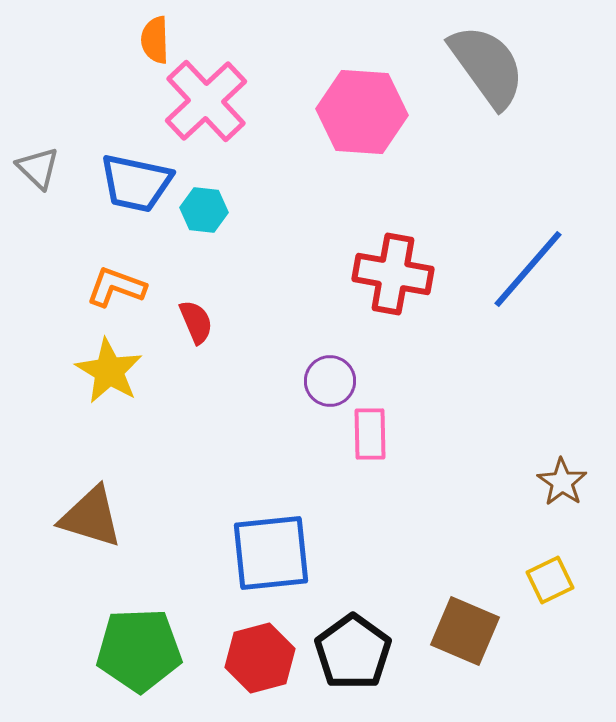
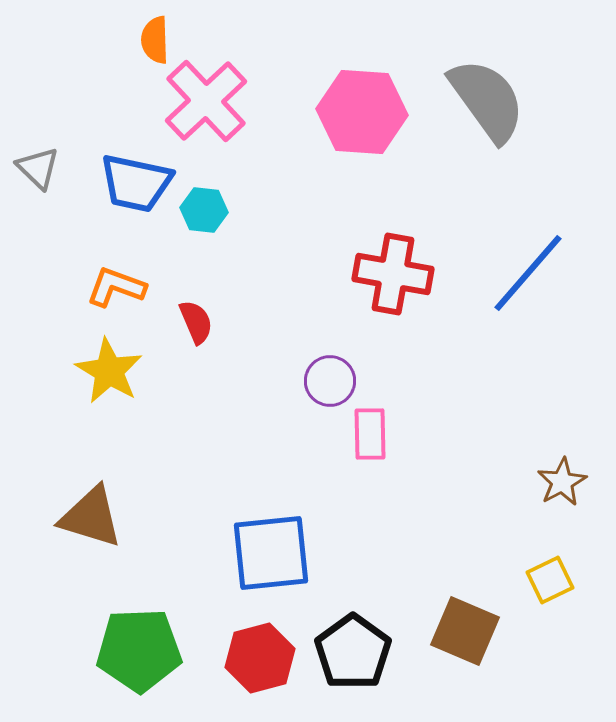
gray semicircle: moved 34 px down
blue line: moved 4 px down
brown star: rotated 9 degrees clockwise
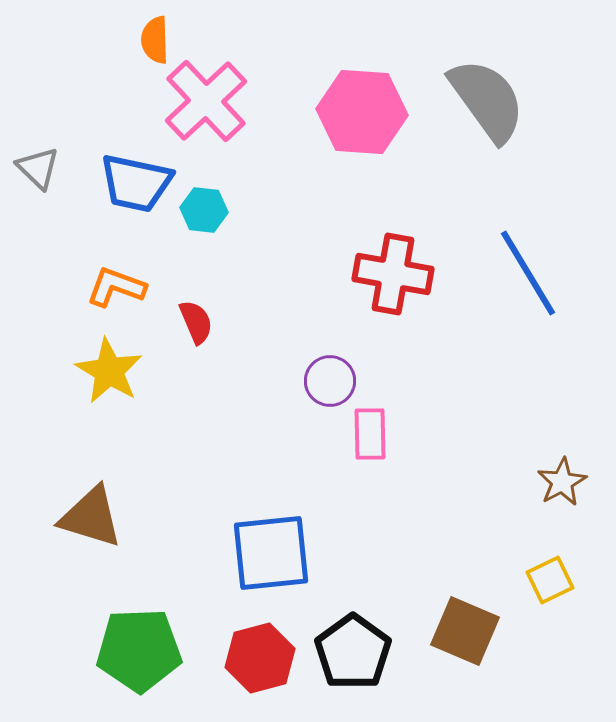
blue line: rotated 72 degrees counterclockwise
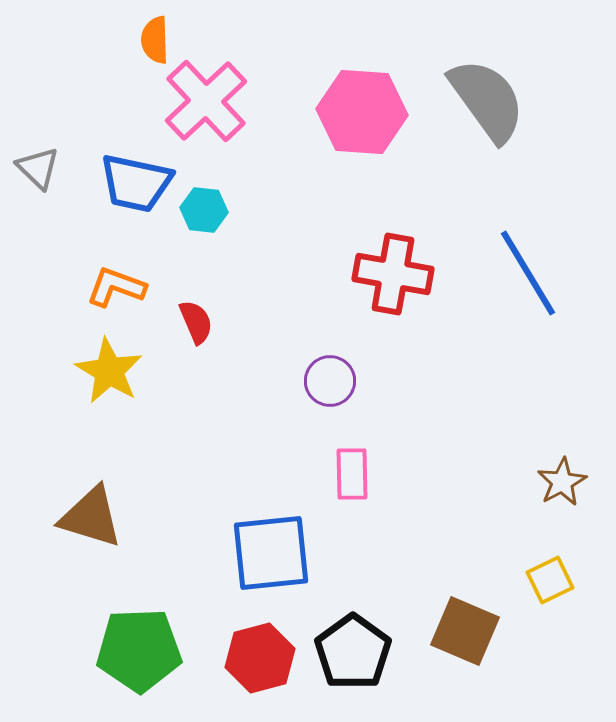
pink rectangle: moved 18 px left, 40 px down
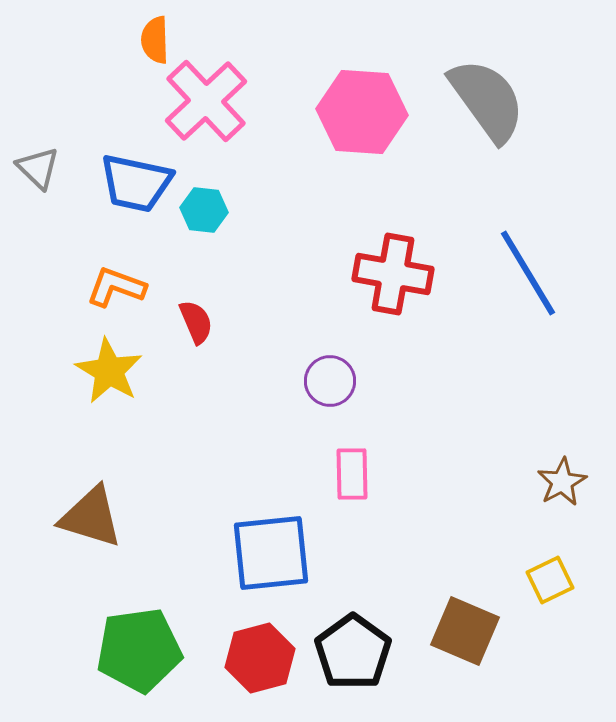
green pentagon: rotated 6 degrees counterclockwise
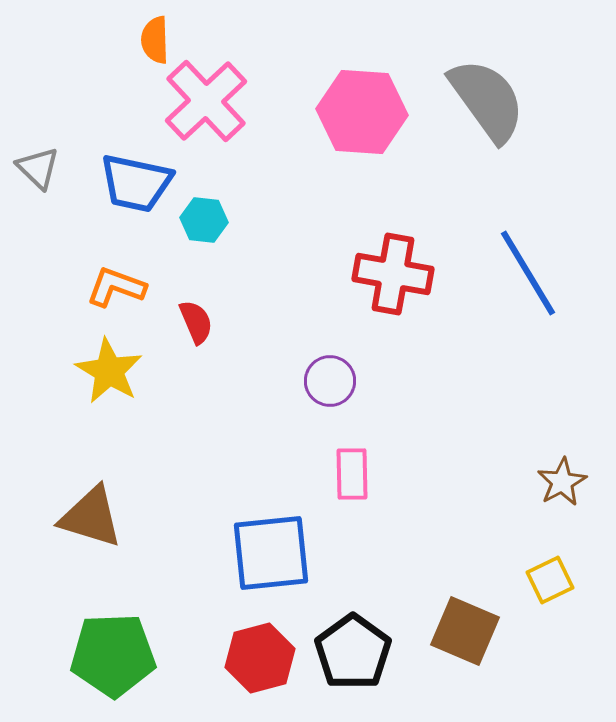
cyan hexagon: moved 10 px down
green pentagon: moved 26 px left, 5 px down; rotated 6 degrees clockwise
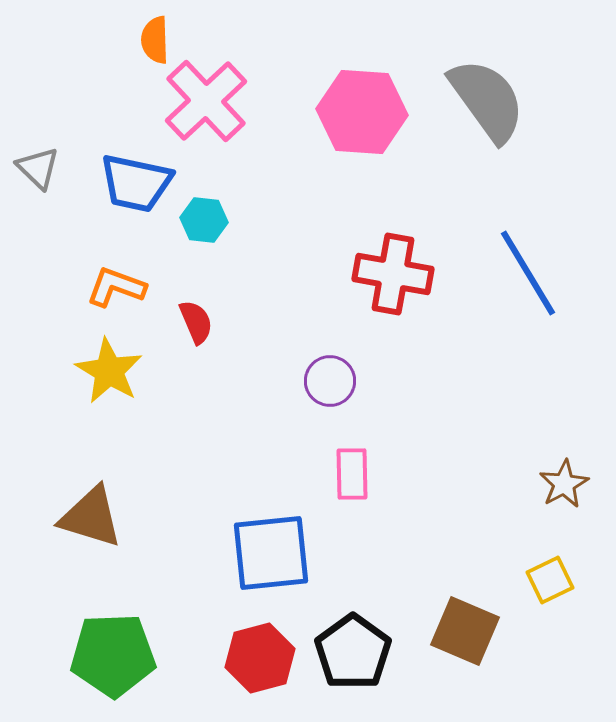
brown star: moved 2 px right, 2 px down
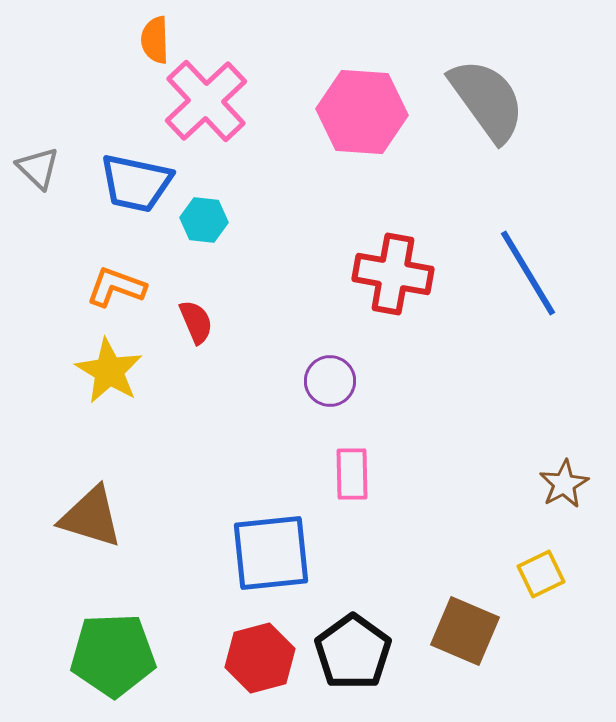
yellow square: moved 9 px left, 6 px up
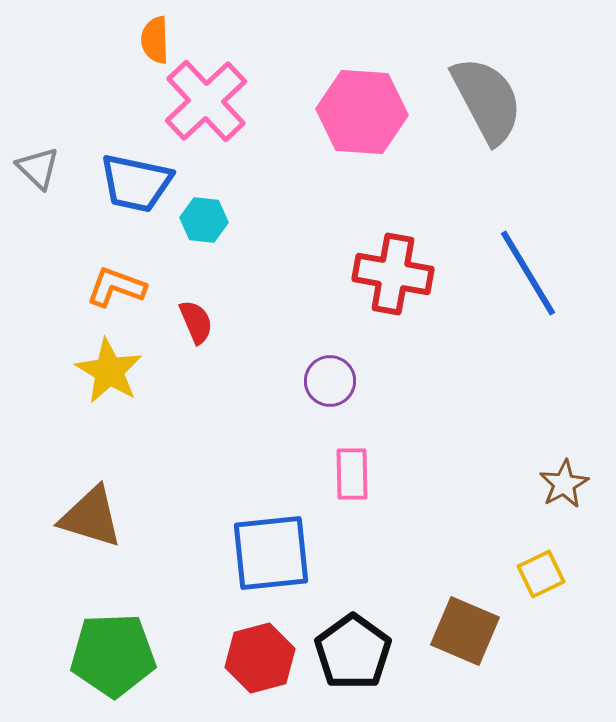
gray semicircle: rotated 8 degrees clockwise
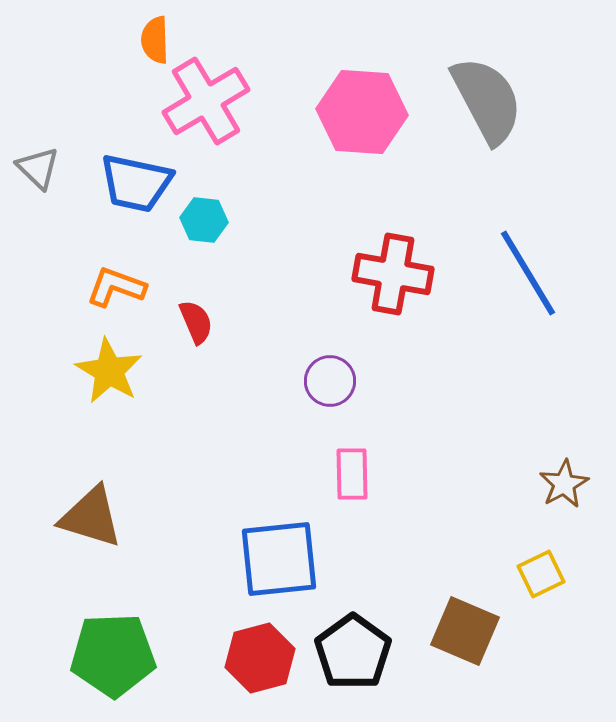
pink cross: rotated 12 degrees clockwise
blue square: moved 8 px right, 6 px down
